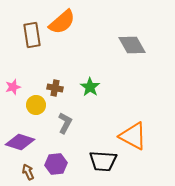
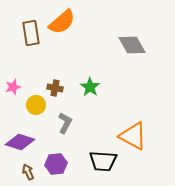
brown rectangle: moved 1 px left, 2 px up
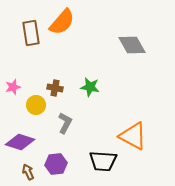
orange semicircle: rotated 8 degrees counterclockwise
green star: rotated 24 degrees counterclockwise
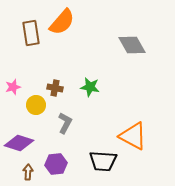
purple diamond: moved 1 px left, 1 px down
brown arrow: rotated 28 degrees clockwise
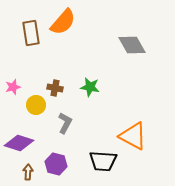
orange semicircle: moved 1 px right
purple hexagon: rotated 20 degrees clockwise
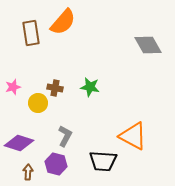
gray diamond: moved 16 px right
yellow circle: moved 2 px right, 2 px up
gray L-shape: moved 13 px down
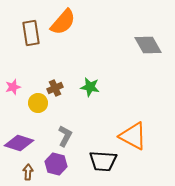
brown cross: rotated 35 degrees counterclockwise
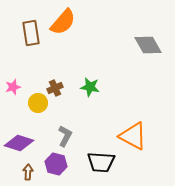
black trapezoid: moved 2 px left, 1 px down
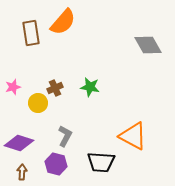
brown arrow: moved 6 px left
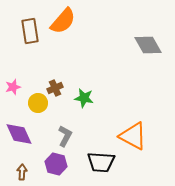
orange semicircle: moved 1 px up
brown rectangle: moved 1 px left, 2 px up
green star: moved 6 px left, 11 px down
purple diamond: moved 9 px up; rotated 48 degrees clockwise
